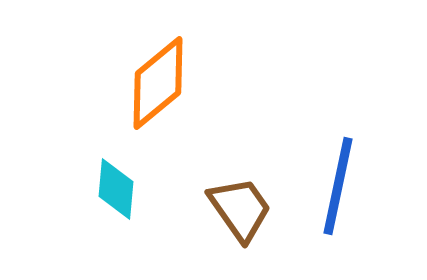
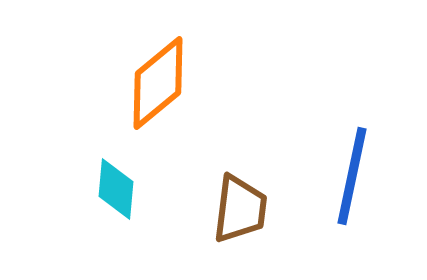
blue line: moved 14 px right, 10 px up
brown trapezoid: rotated 42 degrees clockwise
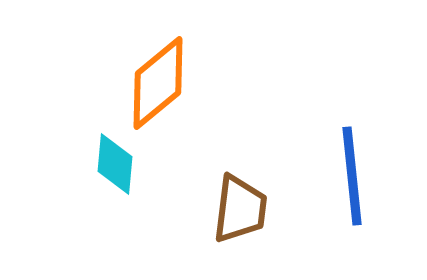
blue line: rotated 18 degrees counterclockwise
cyan diamond: moved 1 px left, 25 px up
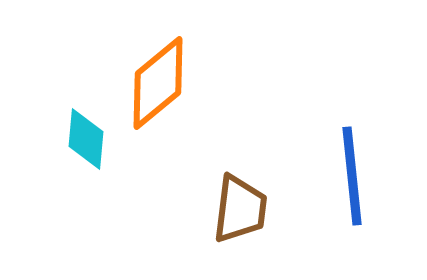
cyan diamond: moved 29 px left, 25 px up
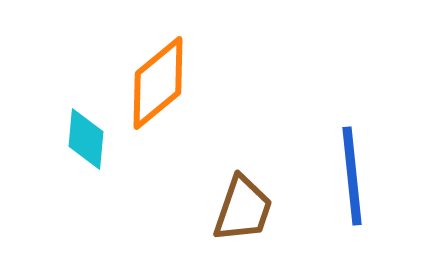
brown trapezoid: moved 3 px right; rotated 12 degrees clockwise
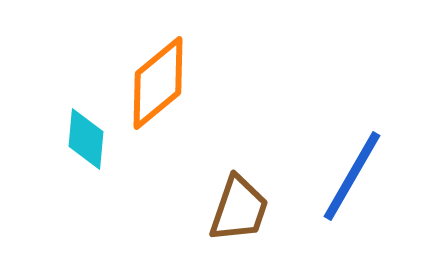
blue line: rotated 36 degrees clockwise
brown trapezoid: moved 4 px left
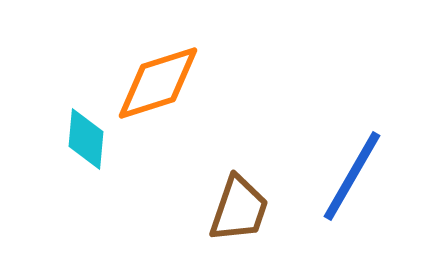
orange diamond: rotated 22 degrees clockwise
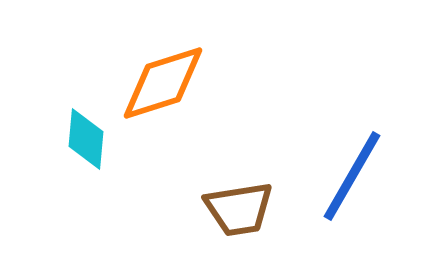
orange diamond: moved 5 px right
brown trapezoid: rotated 62 degrees clockwise
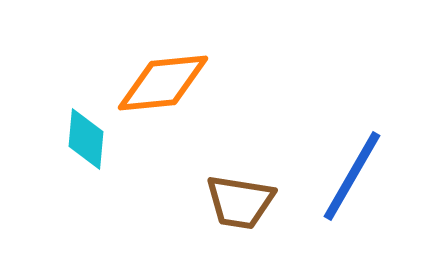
orange diamond: rotated 12 degrees clockwise
brown trapezoid: moved 1 px right, 7 px up; rotated 18 degrees clockwise
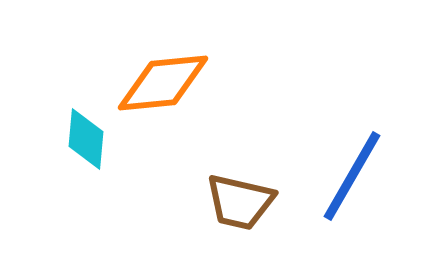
brown trapezoid: rotated 4 degrees clockwise
